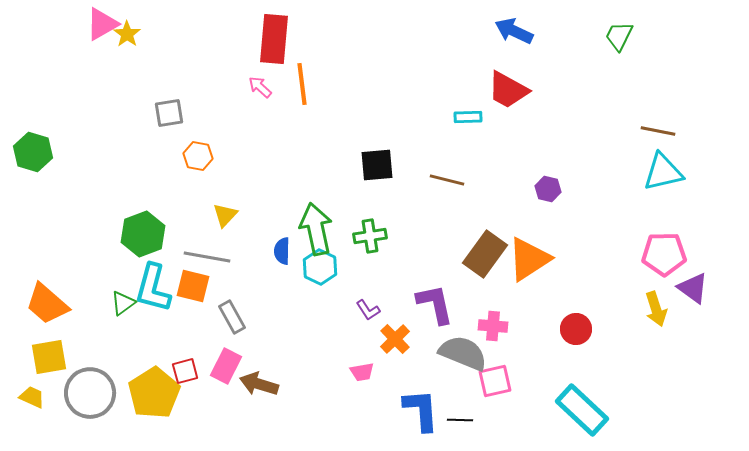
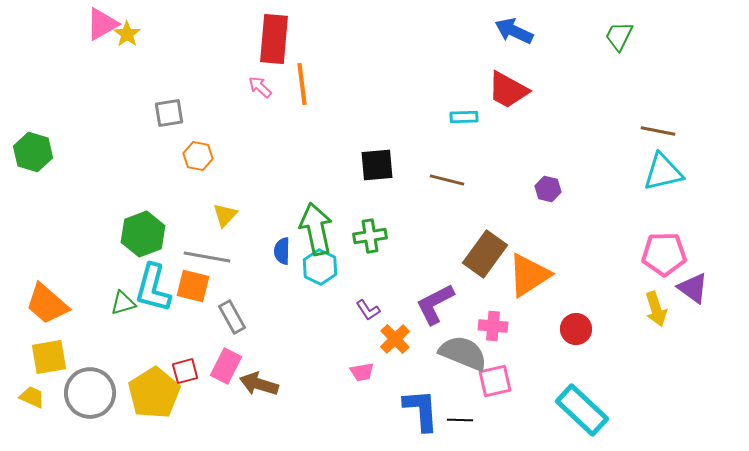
cyan rectangle at (468, 117): moved 4 px left
orange triangle at (529, 259): moved 16 px down
green triangle at (123, 303): rotated 20 degrees clockwise
purple L-shape at (435, 304): rotated 105 degrees counterclockwise
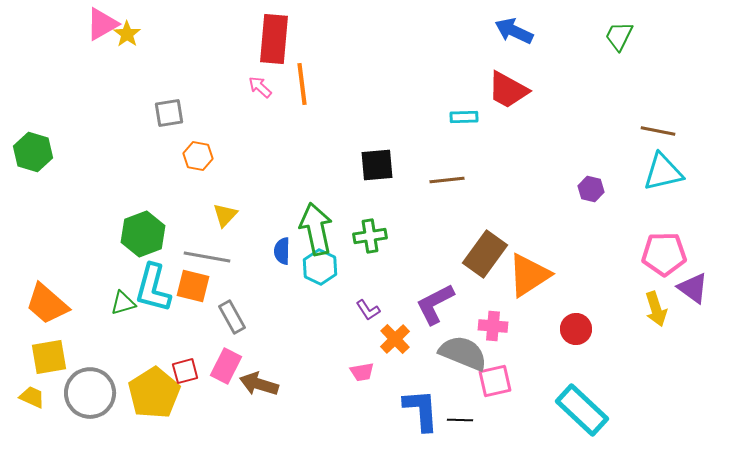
brown line at (447, 180): rotated 20 degrees counterclockwise
purple hexagon at (548, 189): moved 43 px right
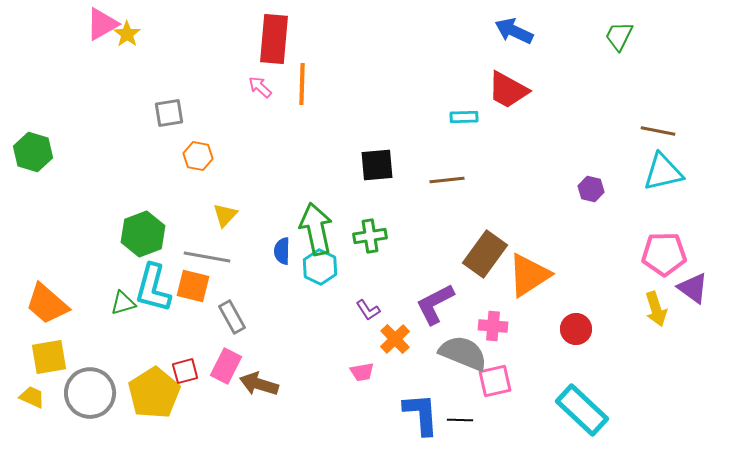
orange line at (302, 84): rotated 9 degrees clockwise
blue L-shape at (421, 410): moved 4 px down
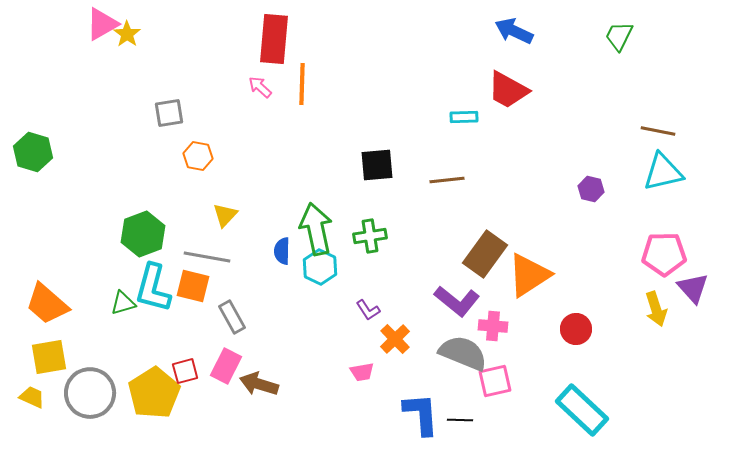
purple triangle at (693, 288): rotated 12 degrees clockwise
purple L-shape at (435, 304): moved 22 px right, 3 px up; rotated 114 degrees counterclockwise
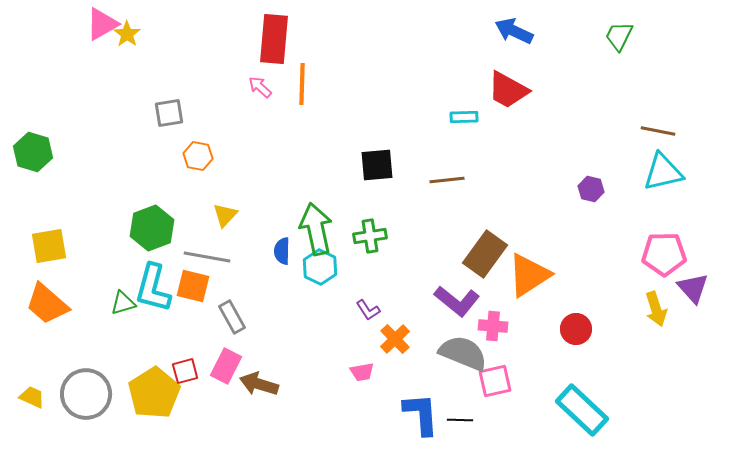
green hexagon at (143, 234): moved 9 px right, 6 px up
yellow square at (49, 357): moved 111 px up
gray circle at (90, 393): moved 4 px left, 1 px down
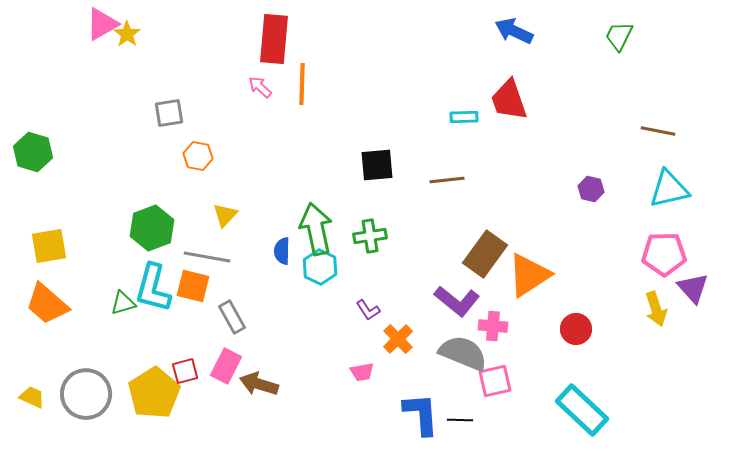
red trapezoid at (508, 90): moved 1 px right, 10 px down; rotated 42 degrees clockwise
cyan triangle at (663, 172): moved 6 px right, 17 px down
orange cross at (395, 339): moved 3 px right
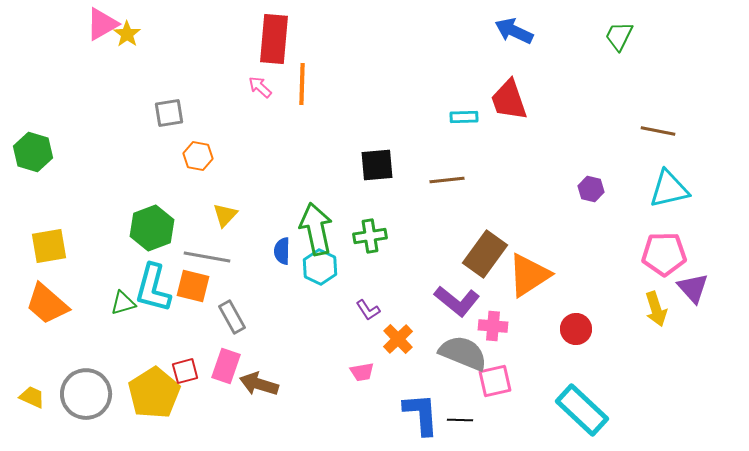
pink rectangle at (226, 366): rotated 8 degrees counterclockwise
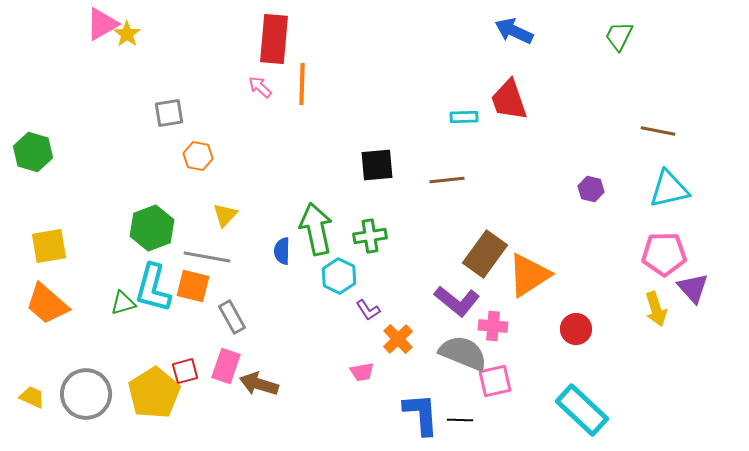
cyan hexagon at (320, 267): moved 19 px right, 9 px down
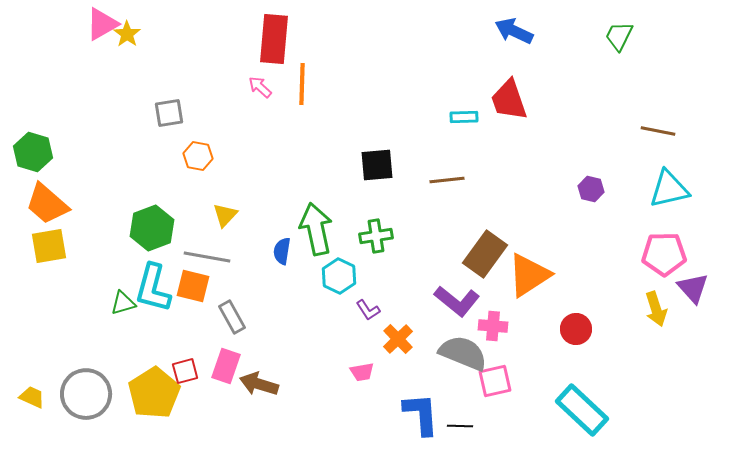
green cross at (370, 236): moved 6 px right
blue semicircle at (282, 251): rotated 8 degrees clockwise
orange trapezoid at (47, 304): moved 100 px up
black line at (460, 420): moved 6 px down
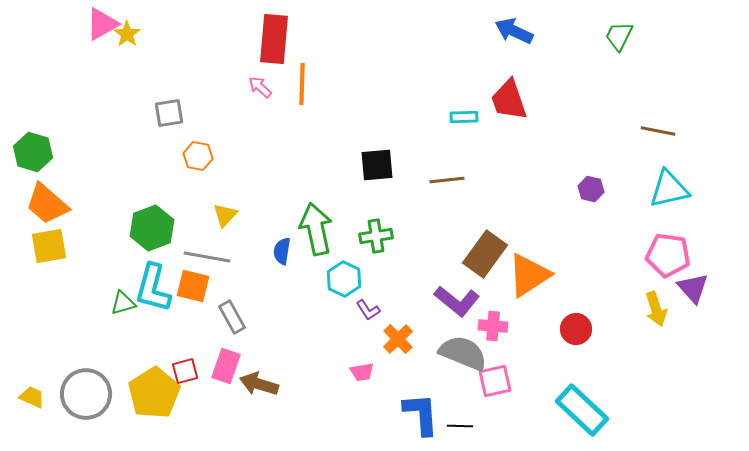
pink pentagon at (664, 254): moved 4 px right, 1 px down; rotated 9 degrees clockwise
cyan hexagon at (339, 276): moved 5 px right, 3 px down
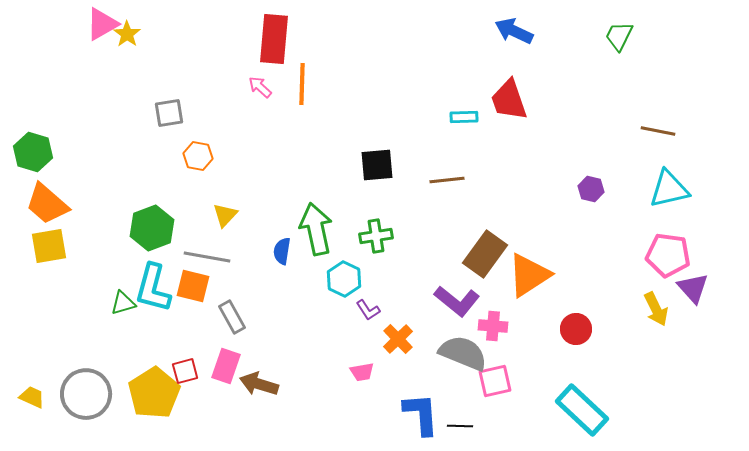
yellow arrow at (656, 309): rotated 8 degrees counterclockwise
